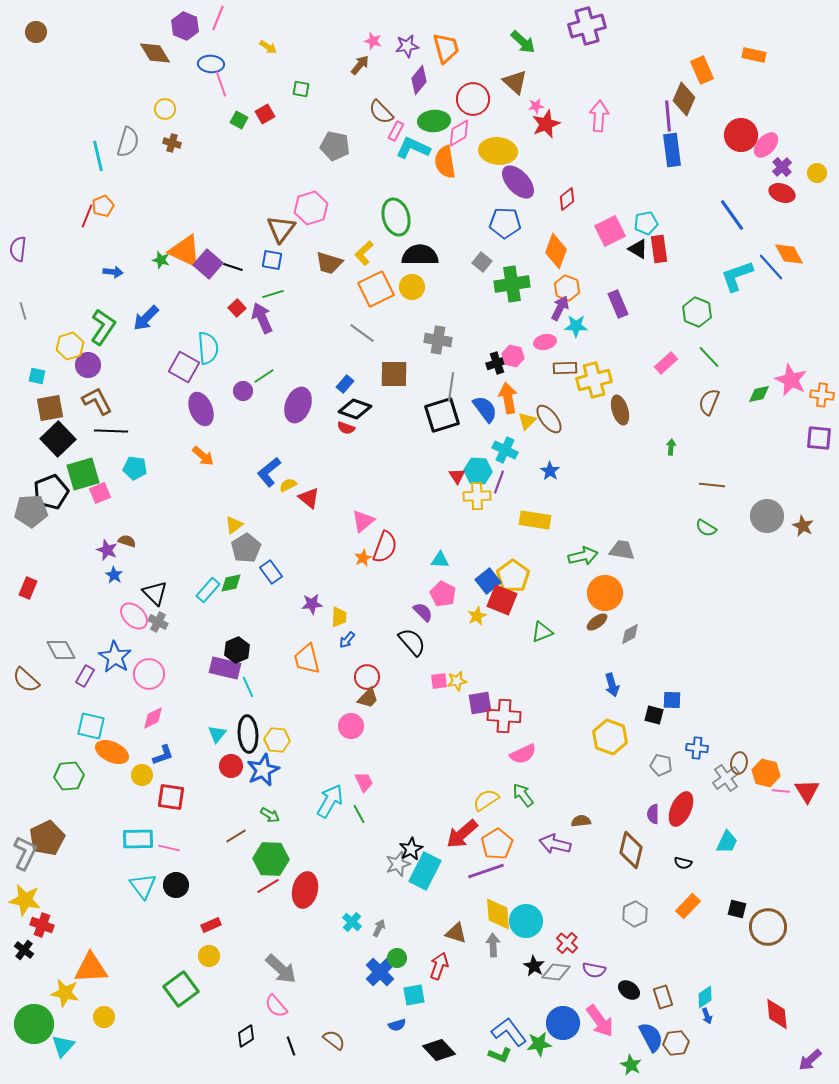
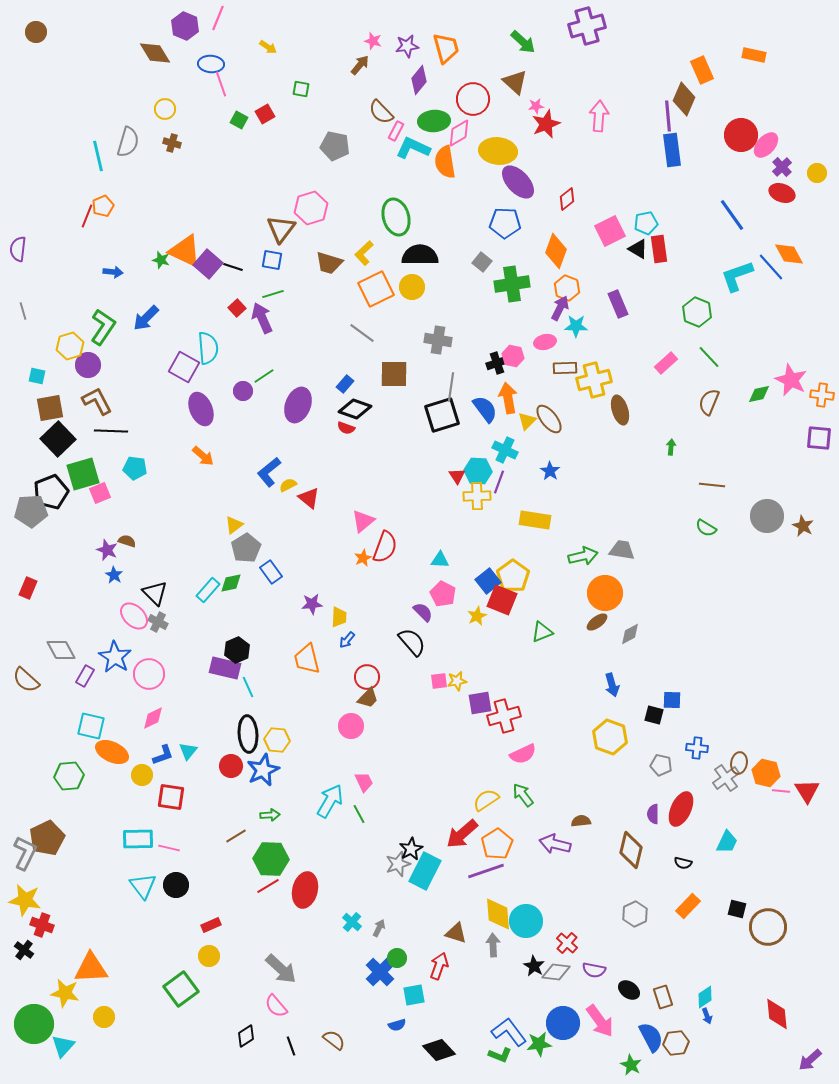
red cross at (504, 716): rotated 20 degrees counterclockwise
cyan triangle at (217, 734): moved 29 px left, 17 px down
green arrow at (270, 815): rotated 36 degrees counterclockwise
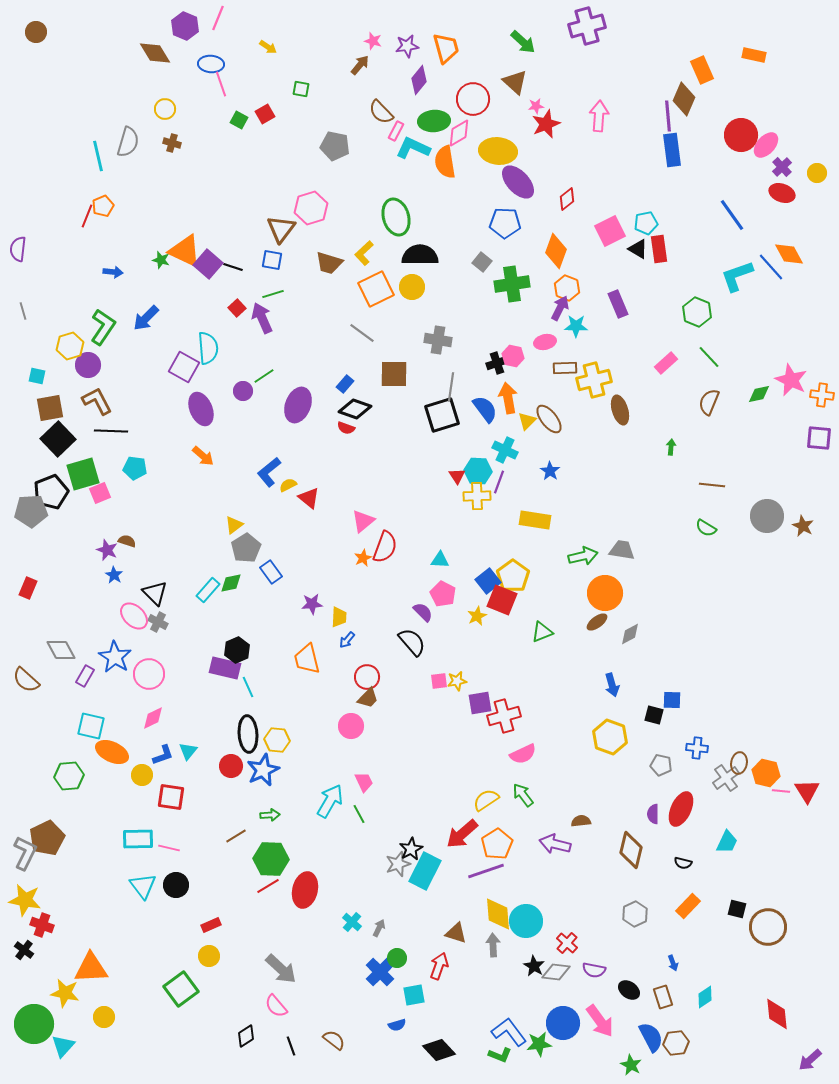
blue arrow at (707, 1016): moved 34 px left, 53 px up
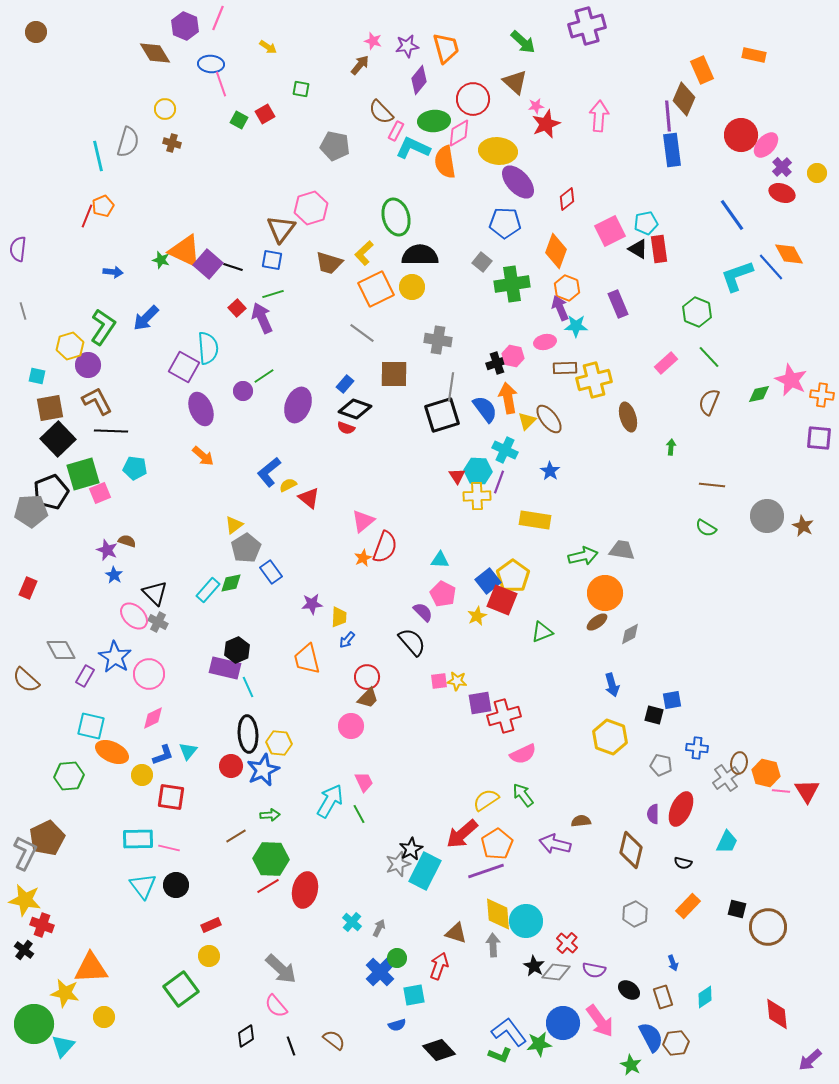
purple arrow at (560, 308): rotated 50 degrees counterclockwise
brown ellipse at (620, 410): moved 8 px right, 7 px down
yellow star at (457, 681): rotated 18 degrees clockwise
blue square at (672, 700): rotated 12 degrees counterclockwise
yellow hexagon at (277, 740): moved 2 px right, 3 px down
